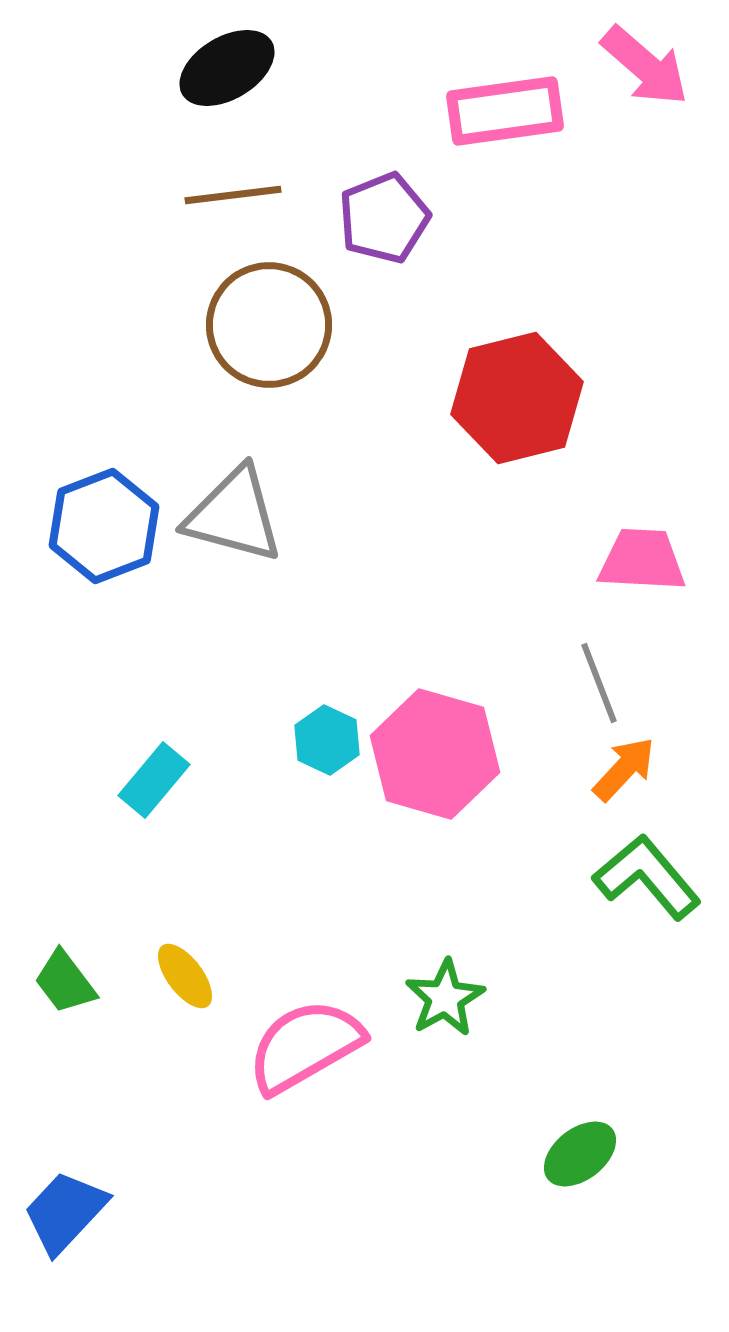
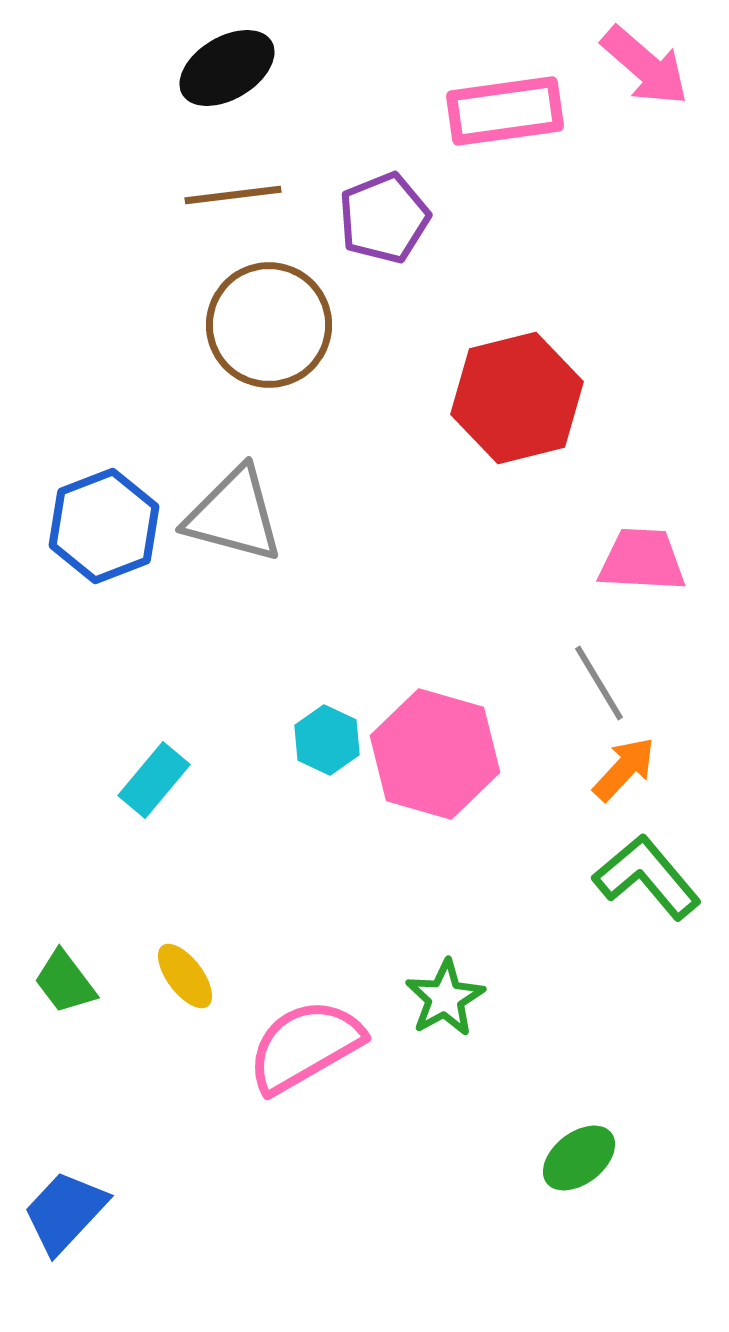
gray line: rotated 10 degrees counterclockwise
green ellipse: moved 1 px left, 4 px down
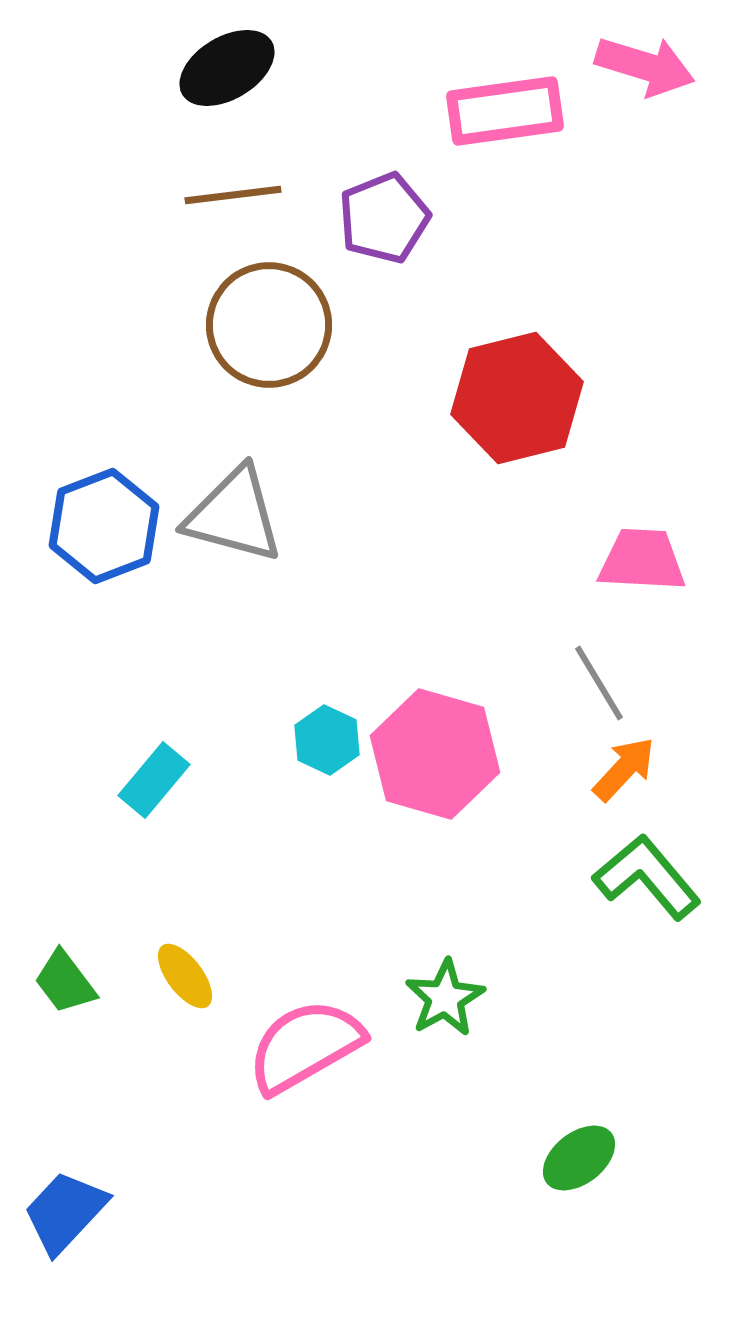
pink arrow: rotated 24 degrees counterclockwise
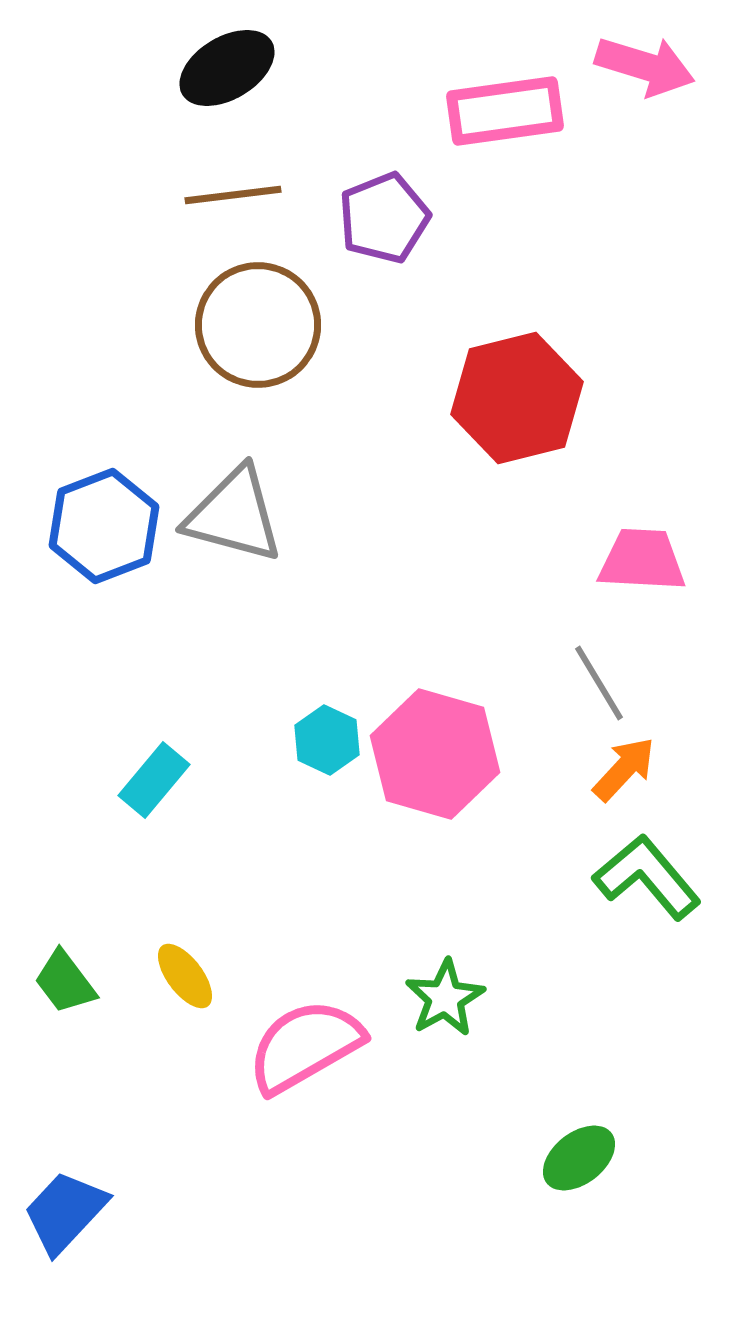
brown circle: moved 11 px left
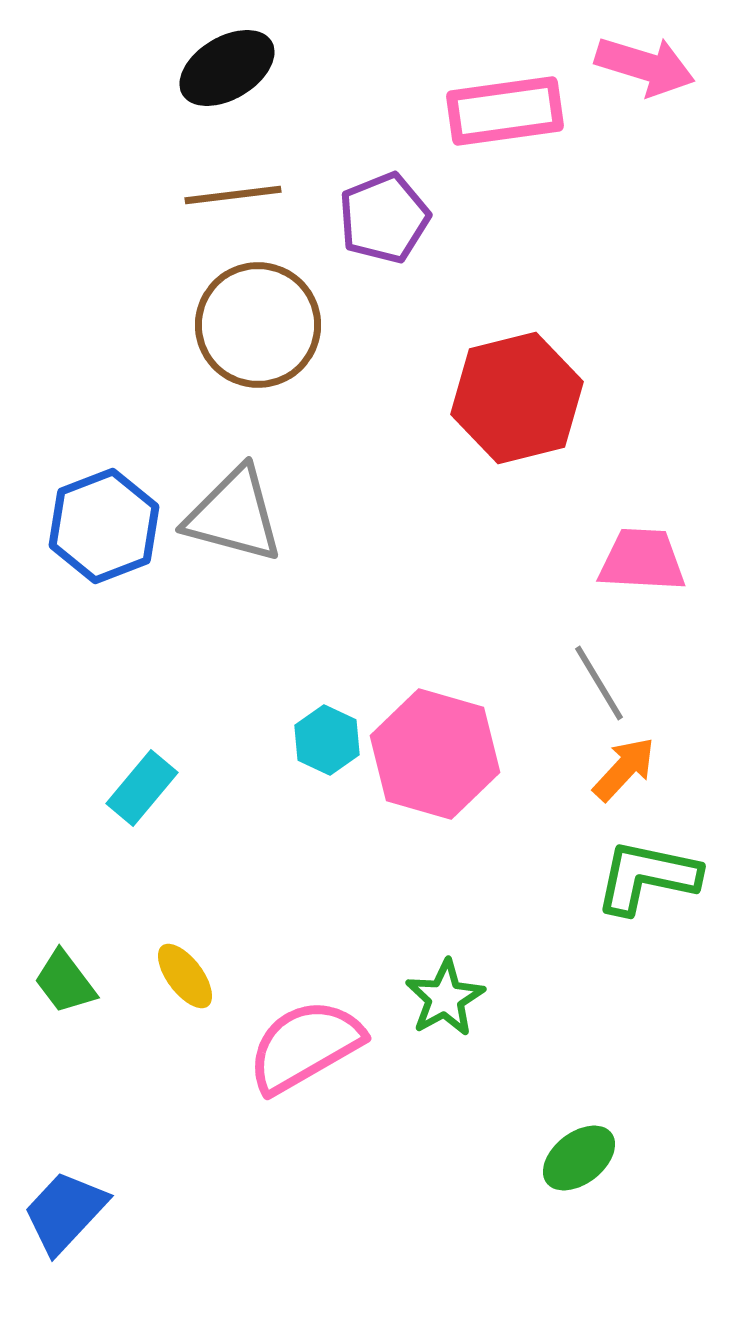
cyan rectangle: moved 12 px left, 8 px down
green L-shape: rotated 38 degrees counterclockwise
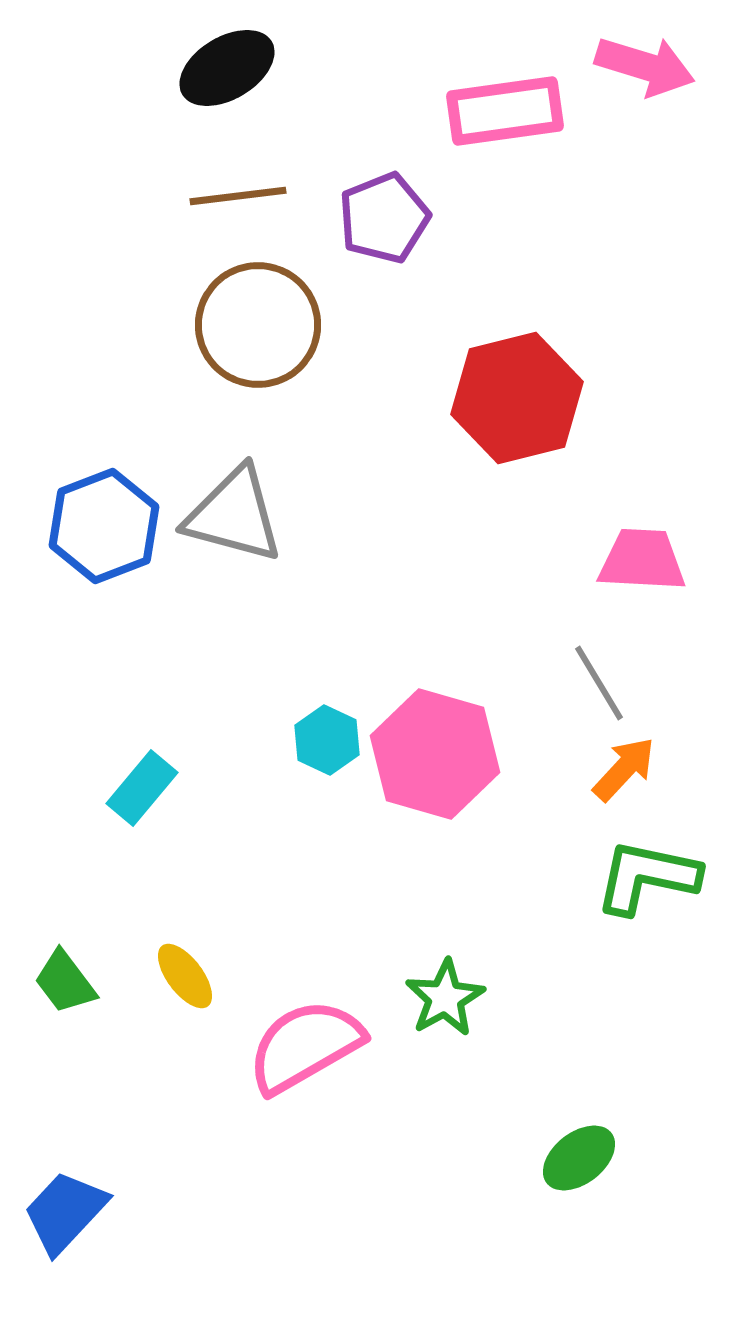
brown line: moved 5 px right, 1 px down
